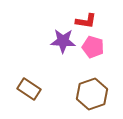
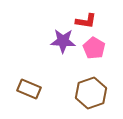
pink pentagon: moved 1 px right, 1 px down; rotated 15 degrees clockwise
brown rectangle: rotated 10 degrees counterclockwise
brown hexagon: moved 1 px left, 1 px up
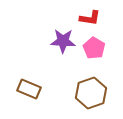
red L-shape: moved 4 px right, 3 px up
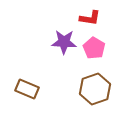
purple star: moved 1 px right, 1 px down
brown rectangle: moved 2 px left
brown hexagon: moved 4 px right, 4 px up
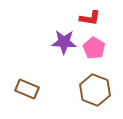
brown hexagon: moved 1 px down; rotated 20 degrees counterclockwise
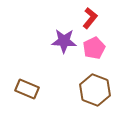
red L-shape: rotated 60 degrees counterclockwise
purple star: moved 1 px up
pink pentagon: rotated 15 degrees clockwise
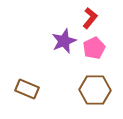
purple star: rotated 25 degrees counterclockwise
brown hexagon: rotated 20 degrees counterclockwise
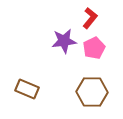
purple star: rotated 15 degrees clockwise
brown hexagon: moved 3 px left, 2 px down
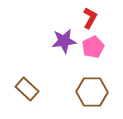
red L-shape: rotated 10 degrees counterclockwise
pink pentagon: moved 1 px left, 1 px up
brown rectangle: rotated 20 degrees clockwise
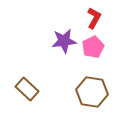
red L-shape: moved 4 px right
brown hexagon: rotated 8 degrees clockwise
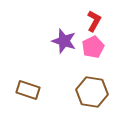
red L-shape: moved 3 px down
purple star: rotated 25 degrees clockwise
brown rectangle: moved 1 px right, 1 px down; rotated 25 degrees counterclockwise
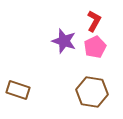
pink pentagon: moved 2 px right
brown rectangle: moved 10 px left
